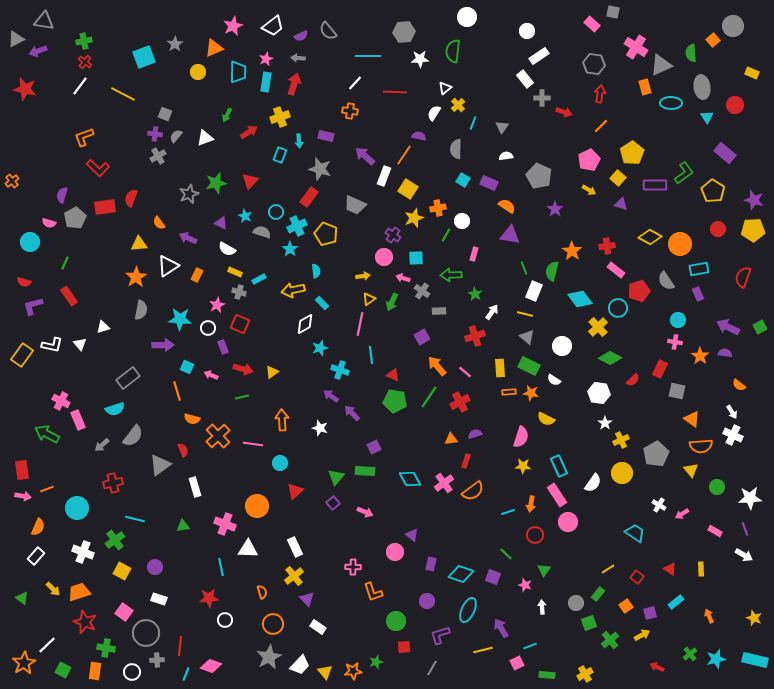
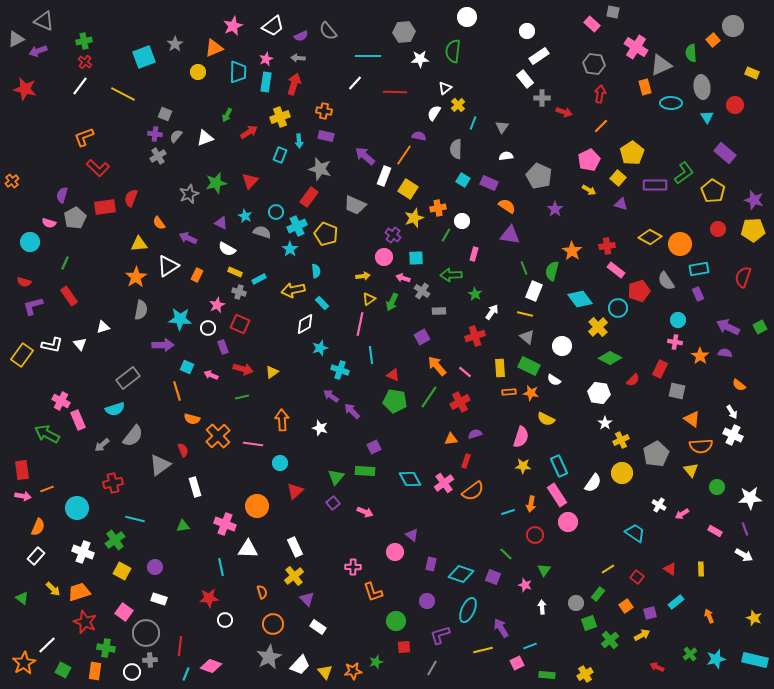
gray triangle at (44, 21): rotated 15 degrees clockwise
orange cross at (350, 111): moved 26 px left
purple arrow at (352, 413): moved 2 px up
gray cross at (157, 660): moved 7 px left
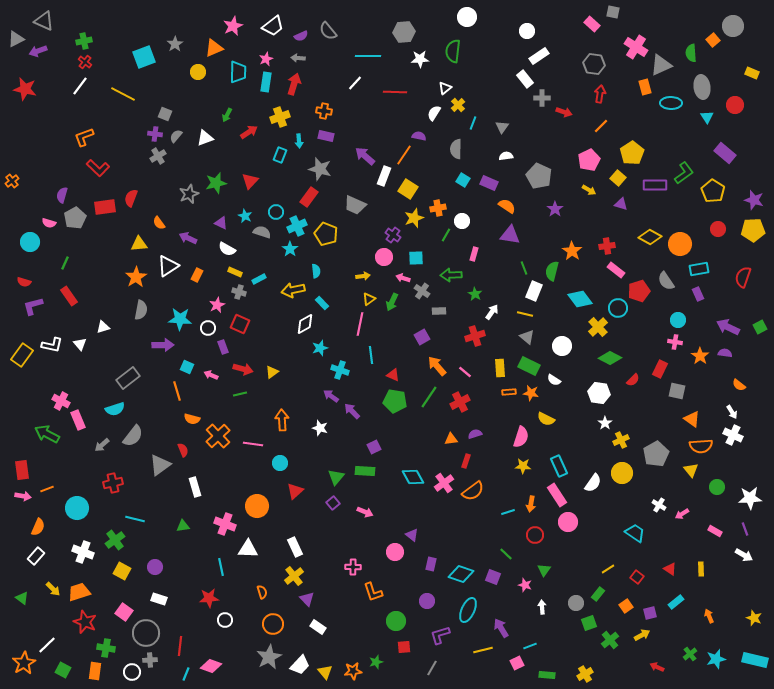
green line at (242, 397): moved 2 px left, 3 px up
cyan diamond at (410, 479): moved 3 px right, 2 px up
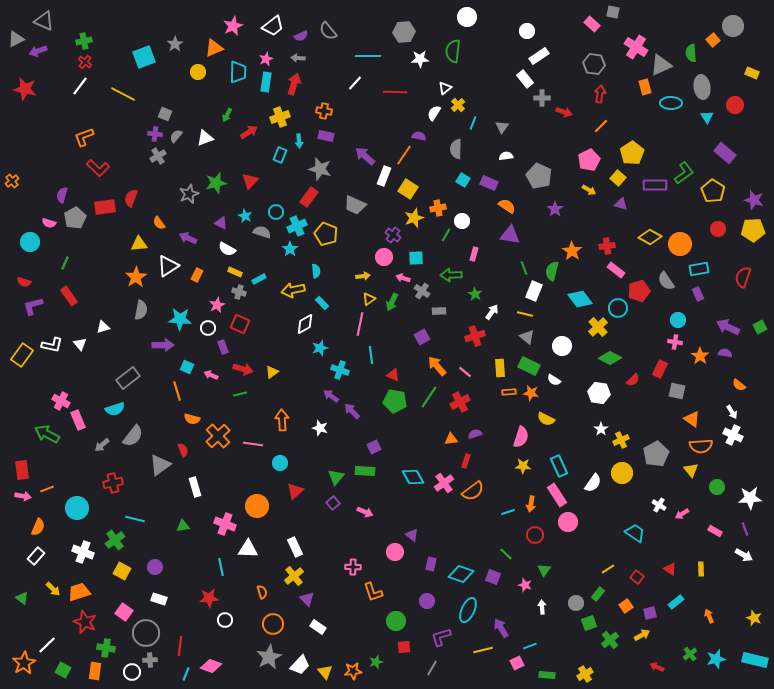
white star at (605, 423): moved 4 px left, 6 px down
purple L-shape at (440, 635): moved 1 px right, 2 px down
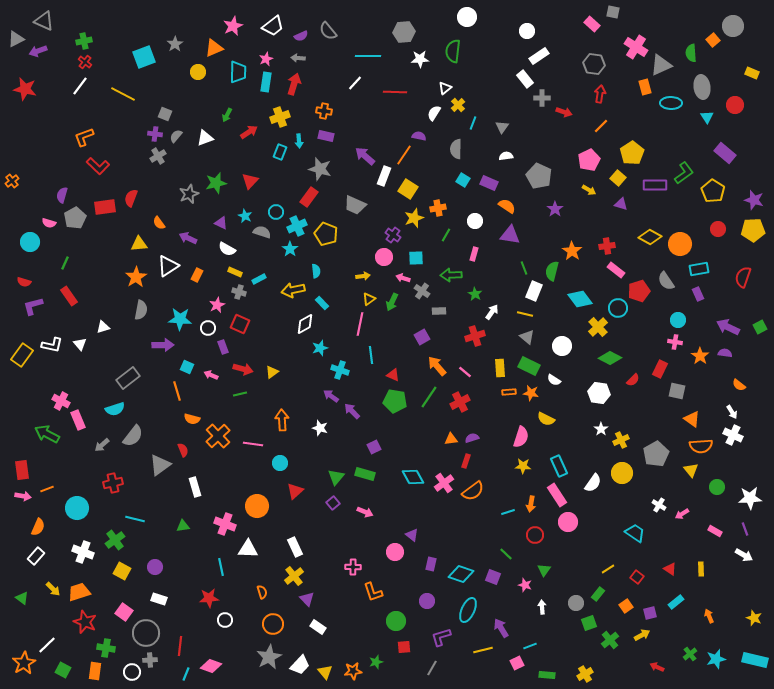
cyan rectangle at (280, 155): moved 3 px up
red L-shape at (98, 168): moved 2 px up
white circle at (462, 221): moved 13 px right
purple semicircle at (475, 434): moved 3 px left, 4 px down
green rectangle at (365, 471): moved 3 px down; rotated 12 degrees clockwise
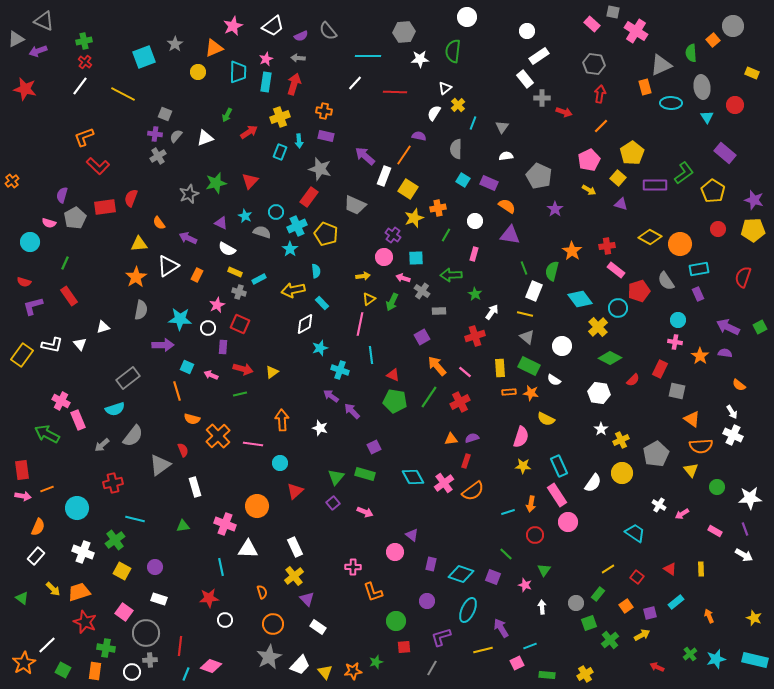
pink cross at (636, 47): moved 16 px up
purple rectangle at (223, 347): rotated 24 degrees clockwise
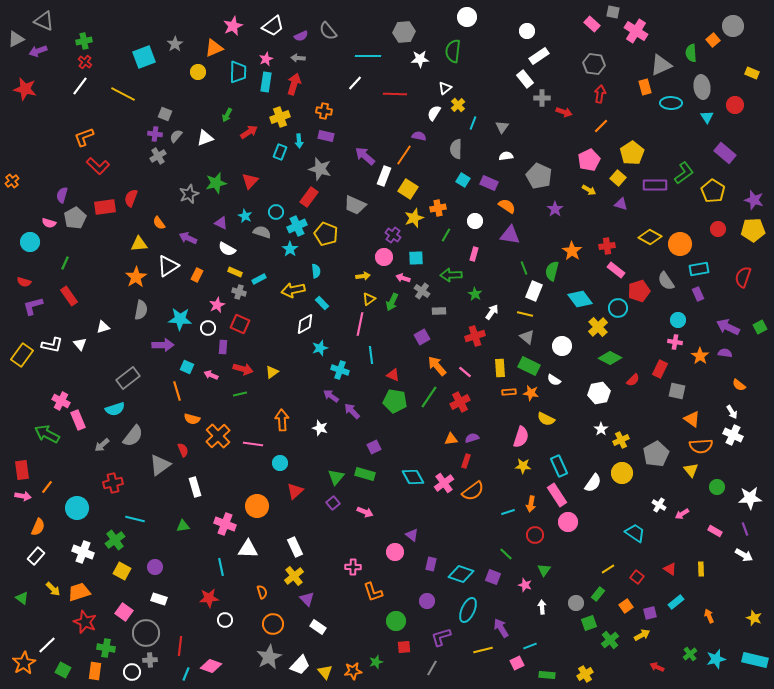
red line at (395, 92): moved 2 px down
white hexagon at (599, 393): rotated 20 degrees counterclockwise
orange line at (47, 489): moved 2 px up; rotated 32 degrees counterclockwise
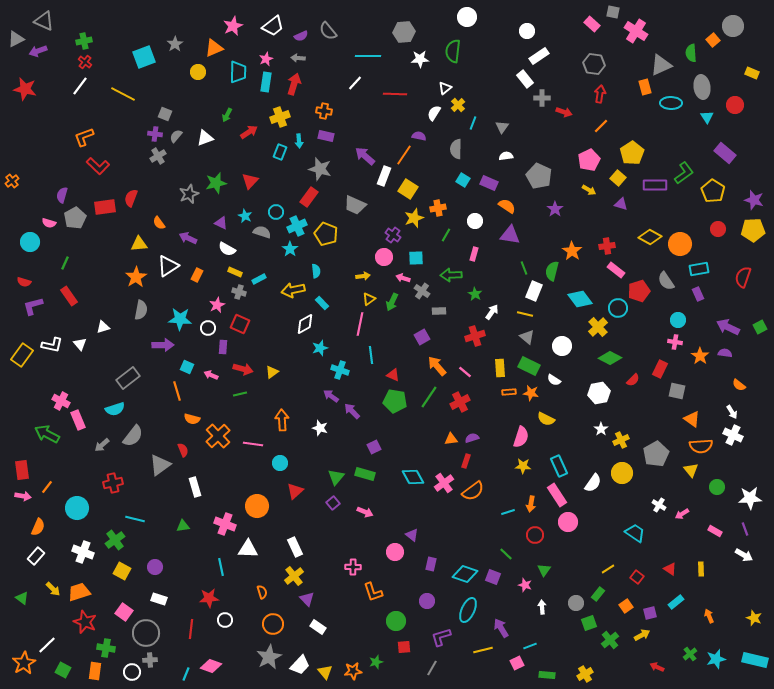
cyan diamond at (461, 574): moved 4 px right
red line at (180, 646): moved 11 px right, 17 px up
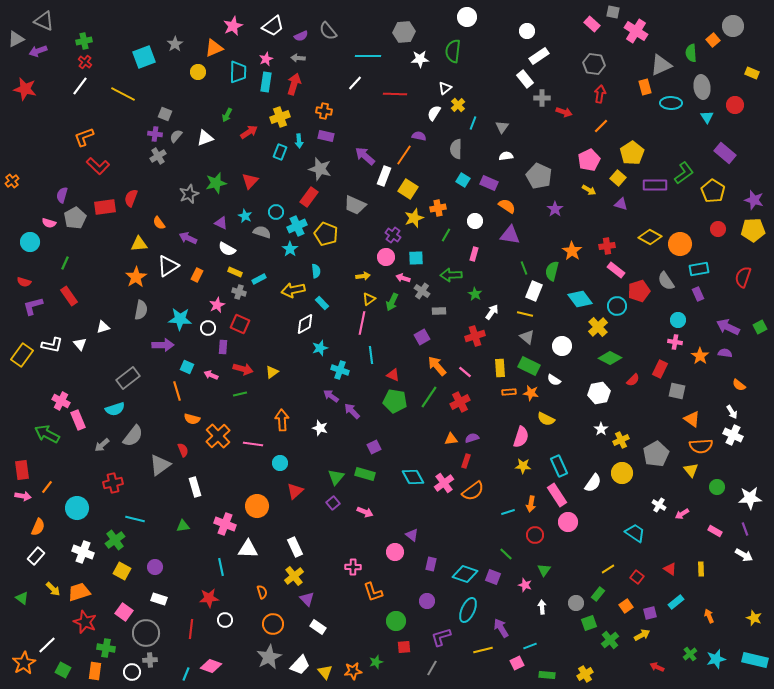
pink circle at (384, 257): moved 2 px right
cyan circle at (618, 308): moved 1 px left, 2 px up
pink line at (360, 324): moved 2 px right, 1 px up
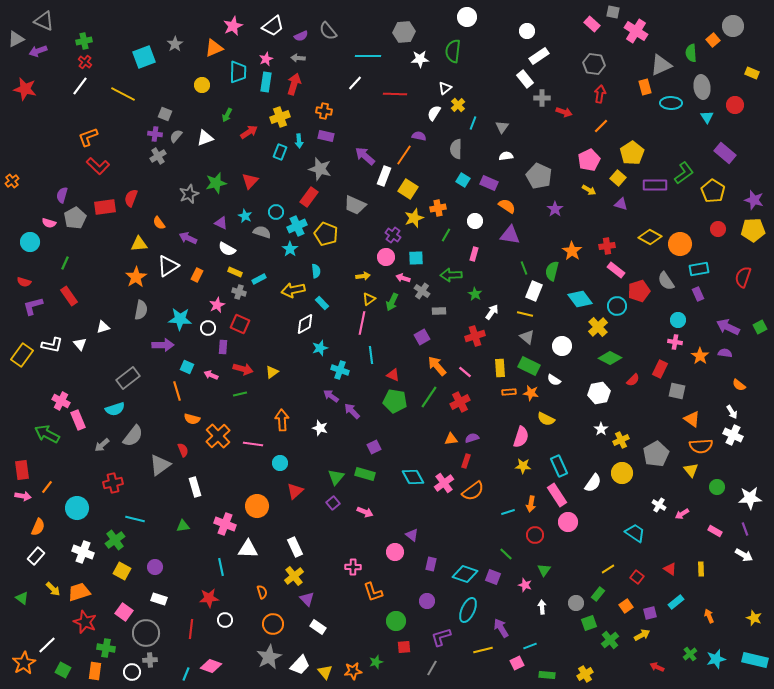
yellow circle at (198, 72): moved 4 px right, 13 px down
orange L-shape at (84, 137): moved 4 px right
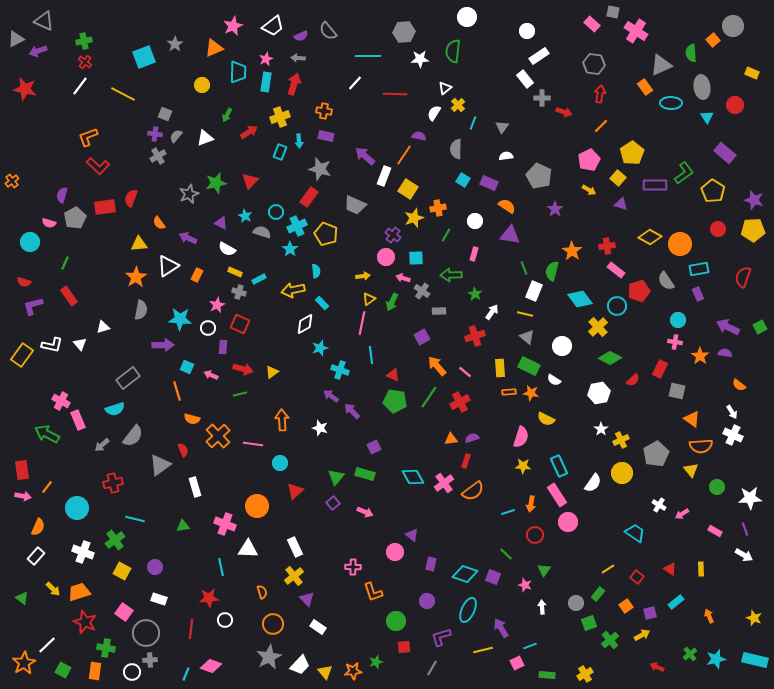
orange rectangle at (645, 87): rotated 21 degrees counterclockwise
